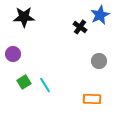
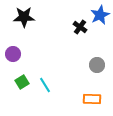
gray circle: moved 2 px left, 4 px down
green square: moved 2 px left
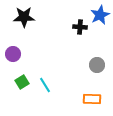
black cross: rotated 32 degrees counterclockwise
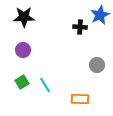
purple circle: moved 10 px right, 4 px up
orange rectangle: moved 12 px left
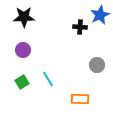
cyan line: moved 3 px right, 6 px up
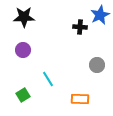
green square: moved 1 px right, 13 px down
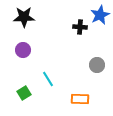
green square: moved 1 px right, 2 px up
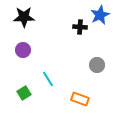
orange rectangle: rotated 18 degrees clockwise
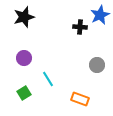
black star: rotated 15 degrees counterclockwise
purple circle: moved 1 px right, 8 px down
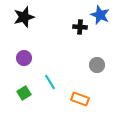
blue star: rotated 24 degrees counterclockwise
cyan line: moved 2 px right, 3 px down
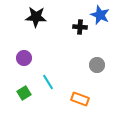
black star: moved 12 px right; rotated 20 degrees clockwise
cyan line: moved 2 px left
